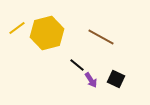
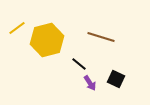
yellow hexagon: moved 7 px down
brown line: rotated 12 degrees counterclockwise
black line: moved 2 px right, 1 px up
purple arrow: moved 1 px left, 3 px down
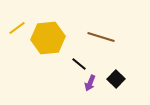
yellow hexagon: moved 1 px right, 2 px up; rotated 8 degrees clockwise
black square: rotated 18 degrees clockwise
purple arrow: rotated 56 degrees clockwise
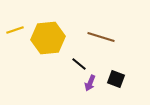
yellow line: moved 2 px left, 2 px down; rotated 18 degrees clockwise
black square: rotated 24 degrees counterclockwise
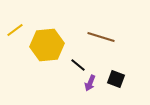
yellow line: rotated 18 degrees counterclockwise
yellow hexagon: moved 1 px left, 7 px down
black line: moved 1 px left, 1 px down
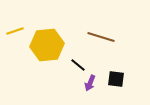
yellow line: moved 1 px down; rotated 18 degrees clockwise
black square: rotated 12 degrees counterclockwise
